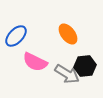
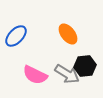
pink semicircle: moved 13 px down
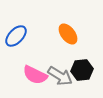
black hexagon: moved 3 px left, 4 px down
gray arrow: moved 7 px left, 2 px down
